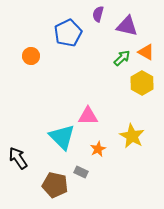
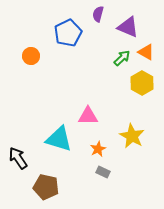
purple triangle: moved 1 px right, 1 px down; rotated 10 degrees clockwise
cyan triangle: moved 3 px left, 2 px down; rotated 28 degrees counterclockwise
gray rectangle: moved 22 px right
brown pentagon: moved 9 px left, 2 px down
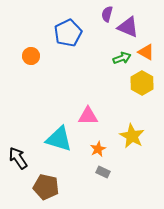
purple semicircle: moved 9 px right
green arrow: rotated 24 degrees clockwise
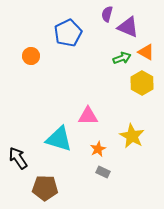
brown pentagon: moved 1 px left, 1 px down; rotated 10 degrees counterclockwise
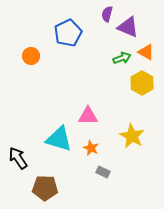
orange star: moved 7 px left, 1 px up; rotated 21 degrees counterclockwise
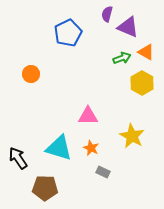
orange circle: moved 18 px down
cyan triangle: moved 9 px down
